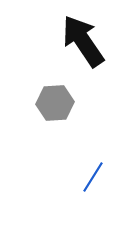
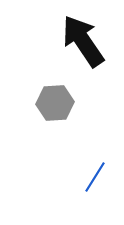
blue line: moved 2 px right
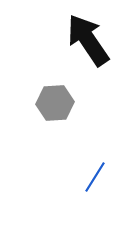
black arrow: moved 5 px right, 1 px up
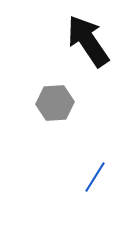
black arrow: moved 1 px down
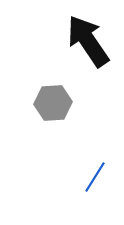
gray hexagon: moved 2 px left
